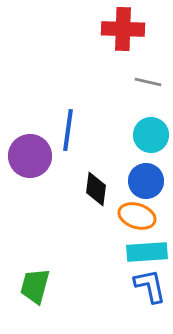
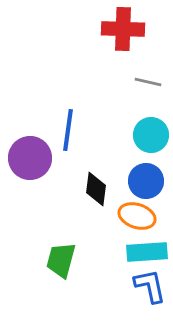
purple circle: moved 2 px down
green trapezoid: moved 26 px right, 26 px up
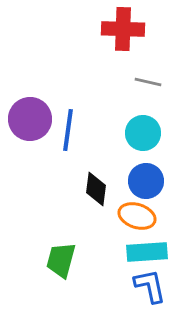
cyan circle: moved 8 px left, 2 px up
purple circle: moved 39 px up
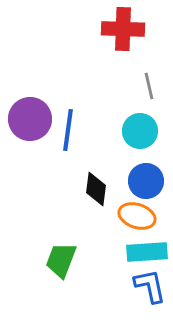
gray line: moved 1 px right, 4 px down; rotated 64 degrees clockwise
cyan circle: moved 3 px left, 2 px up
green trapezoid: rotated 6 degrees clockwise
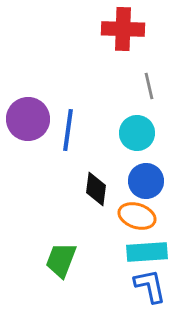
purple circle: moved 2 px left
cyan circle: moved 3 px left, 2 px down
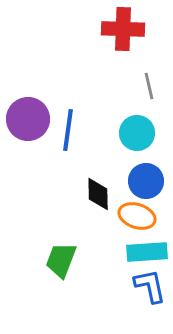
black diamond: moved 2 px right, 5 px down; rotated 8 degrees counterclockwise
